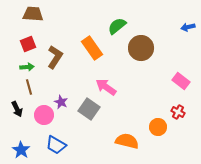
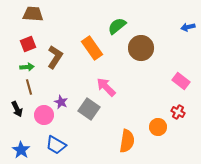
pink arrow: rotated 10 degrees clockwise
orange semicircle: rotated 85 degrees clockwise
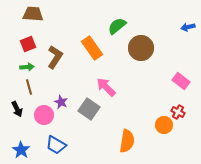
orange circle: moved 6 px right, 2 px up
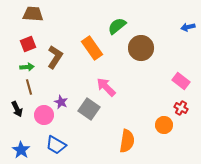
red cross: moved 3 px right, 4 px up
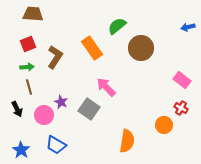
pink rectangle: moved 1 px right, 1 px up
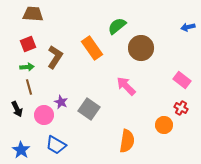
pink arrow: moved 20 px right, 1 px up
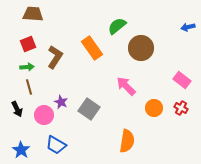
orange circle: moved 10 px left, 17 px up
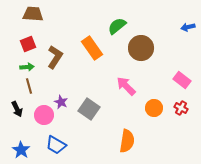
brown line: moved 1 px up
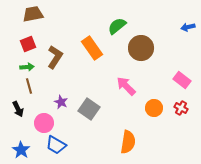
brown trapezoid: rotated 15 degrees counterclockwise
black arrow: moved 1 px right
pink circle: moved 8 px down
orange semicircle: moved 1 px right, 1 px down
